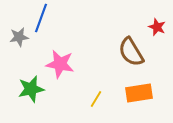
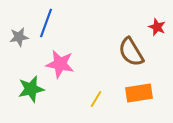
blue line: moved 5 px right, 5 px down
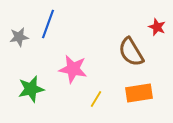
blue line: moved 2 px right, 1 px down
pink star: moved 13 px right, 5 px down
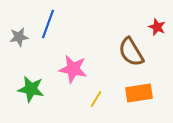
green star: rotated 24 degrees clockwise
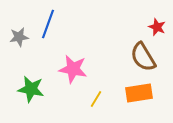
brown semicircle: moved 12 px right, 5 px down
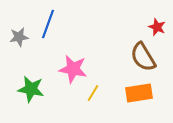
yellow line: moved 3 px left, 6 px up
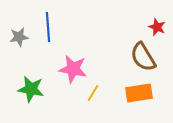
blue line: moved 3 px down; rotated 24 degrees counterclockwise
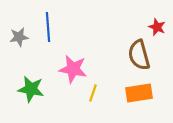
brown semicircle: moved 4 px left, 2 px up; rotated 16 degrees clockwise
yellow line: rotated 12 degrees counterclockwise
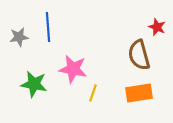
green star: moved 3 px right, 5 px up
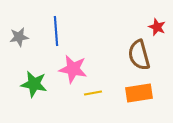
blue line: moved 8 px right, 4 px down
yellow line: rotated 60 degrees clockwise
